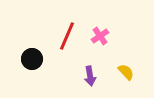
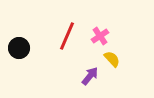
black circle: moved 13 px left, 11 px up
yellow semicircle: moved 14 px left, 13 px up
purple arrow: rotated 132 degrees counterclockwise
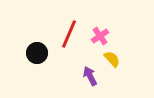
red line: moved 2 px right, 2 px up
black circle: moved 18 px right, 5 px down
purple arrow: rotated 66 degrees counterclockwise
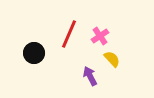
black circle: moved 3 px left
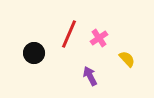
pink cross: moved 1 px left, 2 px down
yellow semicircle: moved 15 px right
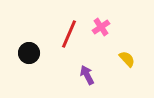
pink cross: moved 2 px right, 11 px up
black circle: moved 5 px left
purple arrow: moved 3 px left, 1 px up
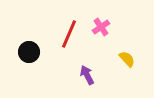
black circle: moved 1 px up
